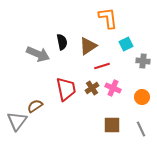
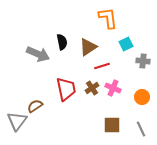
brown triangle: moved 1 px down
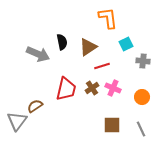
red trapezoid: rotated 25 degrees clockwise
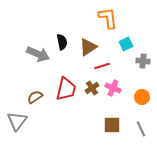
brown semicircle: moved 9 px up
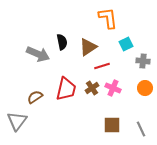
orange circle: moved 3 px right, 9 px up
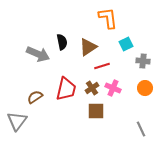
brown square: moved 16 px left, 14 px up
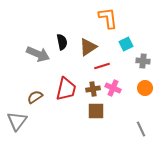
brown cross: moved 1 px right, 1 px down; rotated 24 degrees clockwise
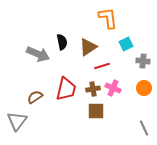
orange circle: moved 1 px left
gray line: moved 3 px right, 1 px up
